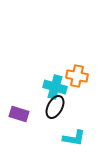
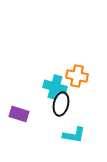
black ellipse: moved 6 px right, 3 px up; rotated 15 degrees counterclockwise
cyan L-shape: moved 3 px up
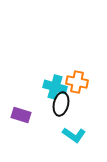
orange cross: moved 6 px down
purple rectangle: moved 2 px right, 1 px down
cyan L-shape: rotated 25 degrees clockwise
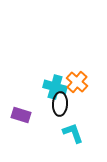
orange cross: rotated 30 degrees clockwise
black ellipse: moved 1 px left; rotated 10 degrees counterclockwise
cyan L-shape: moved 1 px left, 2 px up; rotated 145 degrees counterclockwise
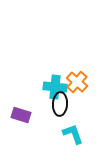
cyan cross: rotated 10 degrees counterclockwise
cyan L-shape: moved 1 px down
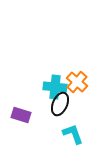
black ellipse: rotated 20 degrees clockwise
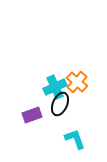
cyan cross: rotated 30 degrees counterclockwise
purple rectangle: moved 11 px right; rotated 36 degrees counterclockwise
cyan L-shape: moved 2 px right, 5 px down
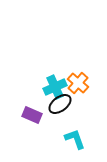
orange cross: moved 1 px right, 1 px down
black ellipse: rotated 30 degrees clockwise
purple rectangle: rotated 42 degrees clockwise
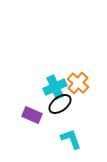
cyan L-shape: moved 4 px left
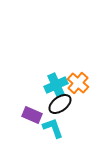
cyan cross: moved 1 px right, 2 px up
cyan L-shape: moved 18 px left, 11 px up
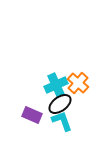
cyan L-shape: moved 9 px right, 7 px up
